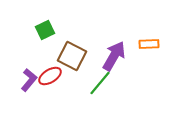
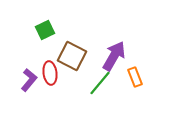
orange rectangle: moved 14 px left, 33 px down; rotated 72 degrees clockwise
red ellipse: moved 3 px up; rotated 65 degrees counterclockwise
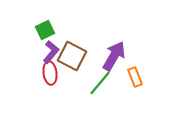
purple L-shape: moved 22 px right, 28 px up
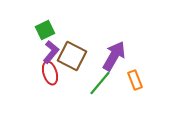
red ellipse: rotated 10 degrees counterclockwise
orange rectangle: moved 3 px down
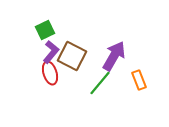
orange rectangle: moved 4 px right
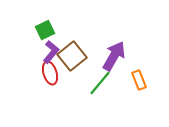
brown square: rotated 24 degrees clockwise
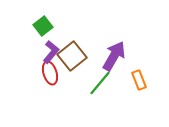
green square: moved 2 px left, 4 px up; rotated 12 degrees counterclockwise
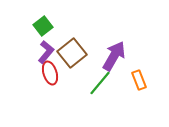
purple L-shape: moved 5 px left
brown square: moved 3 px up
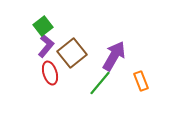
purple L-shape: moved 6 px up
orange rectangle: moved 2 px right, 1 px down
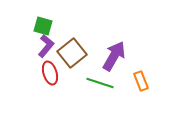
green square: rotated 36 degrees counterclockwise
green line: rotated 68 degrees clockwise
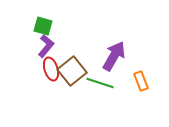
brown square: moved 18 px down
red ellipse: moved 1 px right, 4 px up
